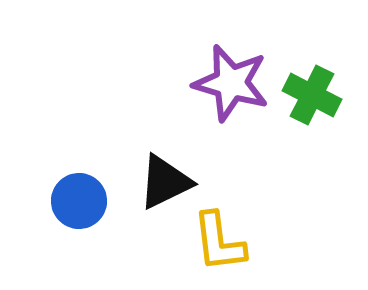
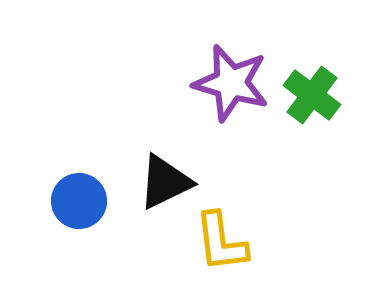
green cross: rotated 10 degrees clockwise
yellow L-shape: moved 2 px right
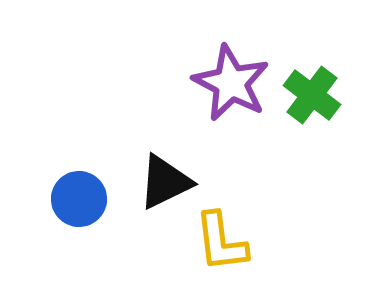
purple star: rotated 12 degrees clockwise
blue circle: moved 2 px up
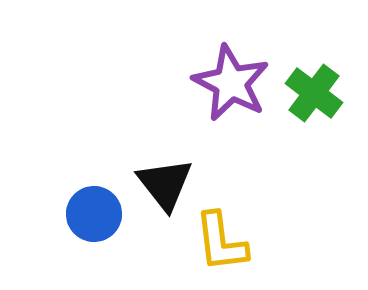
green cross: moved 2 px right, 2 px up
black triangle: moved 2 px down; rotated 42 degrees counterclockwise
blue circle: moved 15 px right, 15 px down
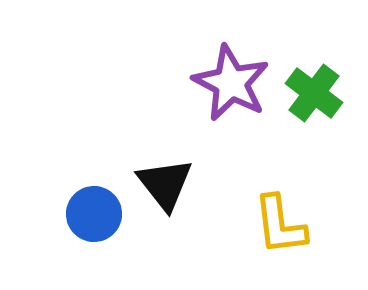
yellow L-shape: moved 59 px right, 17 px up
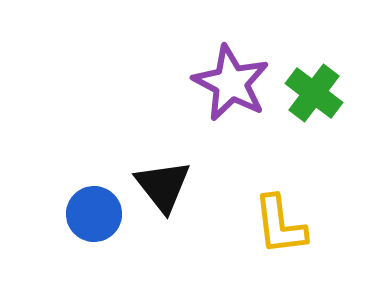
black triangle: moved 2 px left, 2 px down
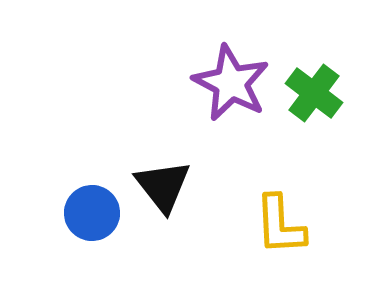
blue circle: moved 2 px left, 1 px up
yellow L-shape: rotated 4 degrees clockwise
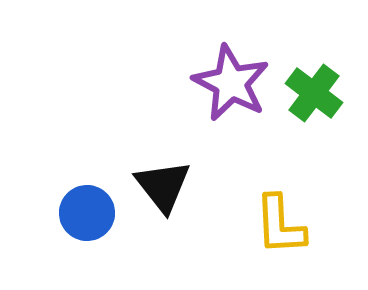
blue circle: moved 5 px left
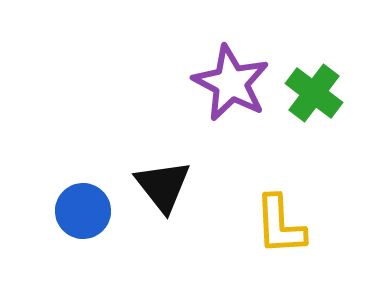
blue circle: moved 4 px left, 2 px up
